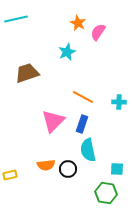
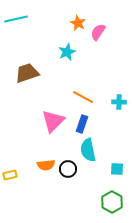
green hexagon: moved 6 px right, 9 px down; rotated 20 degrees clockwise
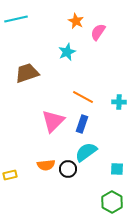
orange star: moved 2 px left, 2 px up
cyan semicircle: moved 2 px left, 2 px down; rotated 65 degrees clockwise
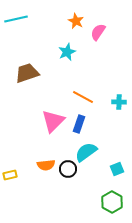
blue rectangle: moved 3 px left
cyan square: rotated 24 degrees counterclockwise
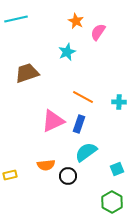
pink triangle: rotated 20 degrees clockwise
black circle: moved 7 px down
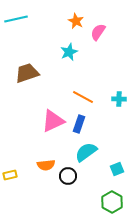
cyan star: moved 2 px right
cyan cross: moved 3 px up
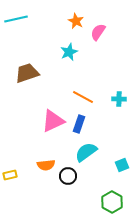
cyan square: moved 5 px right, 4 px up
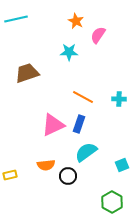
pink semicircle: moved 3 px down
cyan star: rotated 24 degrees clockwise
pink triangle: moved 4 px down
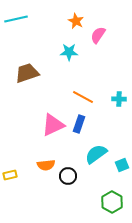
cyan semicircle: moved 10 px right, 2 px down
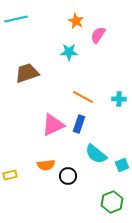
cyan semicircle: rotated 105 degrees counterclockwise
green hexagon: rotated 10 degrees clockwise
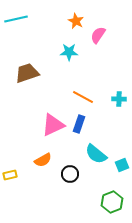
orange semicircle: moved 3 px left, 5 px up; rotated 24 degrees counterclockwise
black circle: moved 2 px right, 2 px up
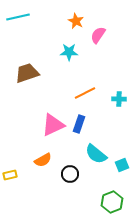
cyan line: moved 2 px right, 2 px up
orange line: moved 2 px right, 4 px up; rotated 55 degrees counterclockwise
